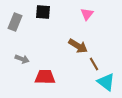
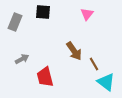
brown arrow: moved 4 px left, 5 px down; rotated 24 degrees clockwise
gray arrow: rotated 48 degrees counterclockwise
red trapezoid: rotated 105 degrees counterclockwise
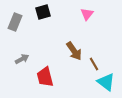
black square: rotated 21 degrees counterclockwise
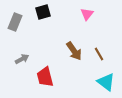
brown line: moved 5 px right, 10 px up
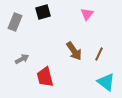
brown line: rotated 56 degrees clockwise
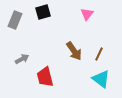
gray rectangle: moved 2 px up
cyan triangle: moved 5 px left, 3 px up
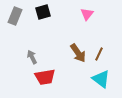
gray rectangle: moved 4 px up
brown arrow: moved 4 px right, 2 px down
gray arrow: moved 10 px right, 2 px up; rotated 88 degrees counterclockwise
red trapezoid: rotated 85 degrees counterclockwise
